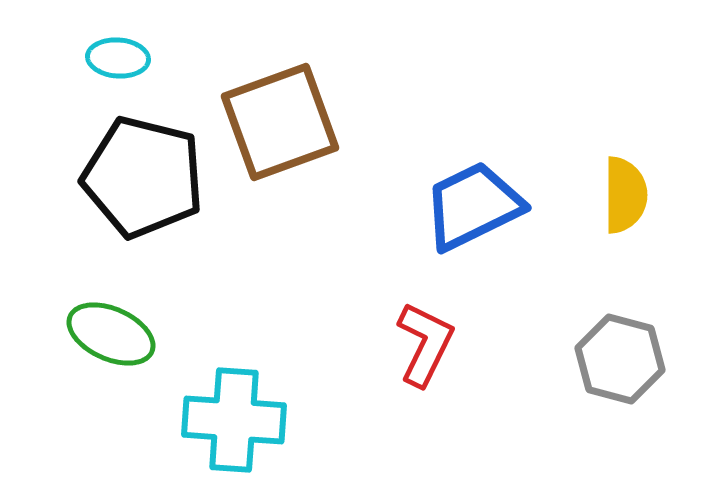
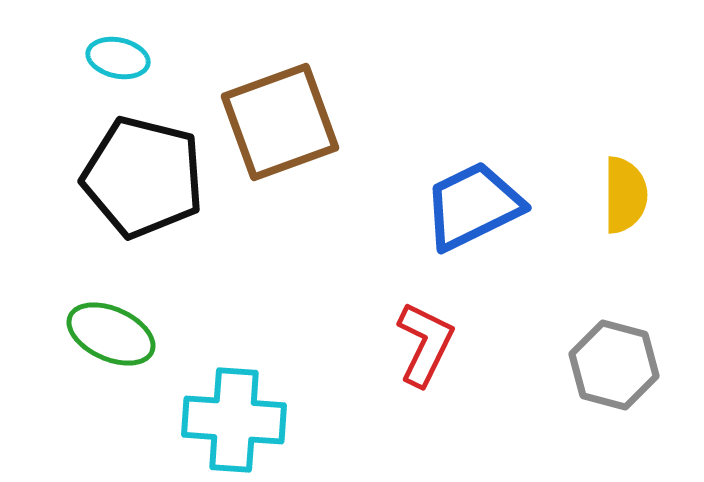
cyan ellipse: rotated 8 degrees clockwise
gray hexagon: moved 6 px left, 6 px down
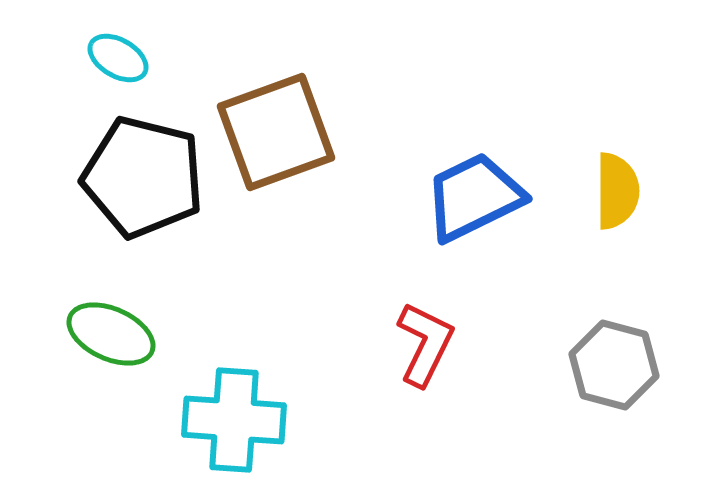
cyan ellipse: rotated 18 degrees clockwise
brown square: moved 4 px left, 10 px down
yellow semicircle: moved 8 px left, 4 px up
blue trapezoid: moved 1 px right, 9 px up
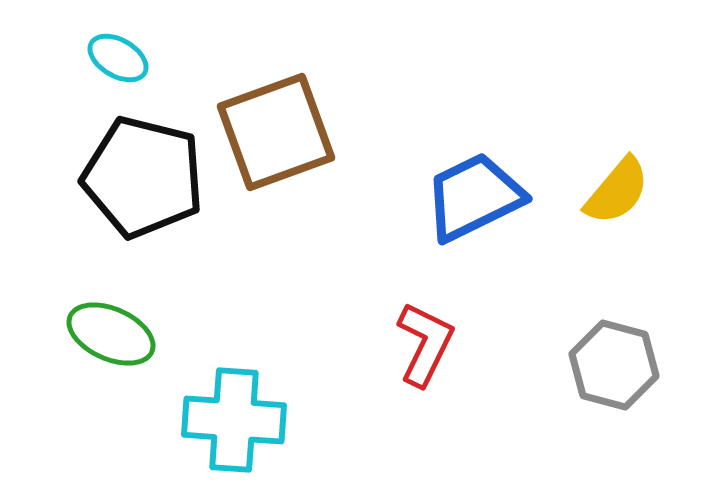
yellow semicircle: rotated 40 degrees clockwise
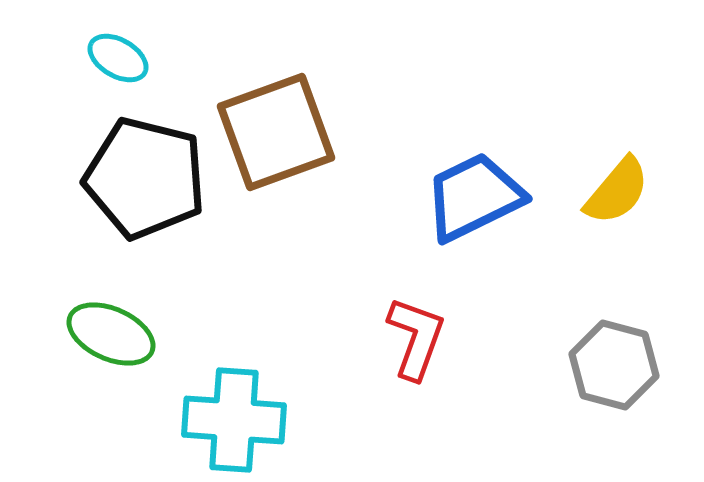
black pentagon: moved 2 px right, 1 px down
red L-shape: moved 9 px left, 6 px up; rotated 6 degrees counterclockwise
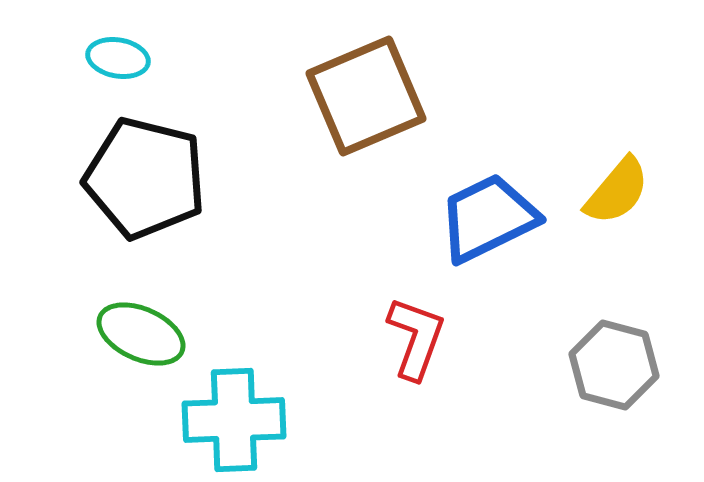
cyan ellipse: rotated 20 degrees counterclockwise
brown square: moved 90 px right, 36 px up; rotated 3 degrees counterclockwise
blue trapezoid: moved 14 px right, 21 px down
green ellipse: moved 30 px right
cyan cross: rotated 6 degrees counterclockwise
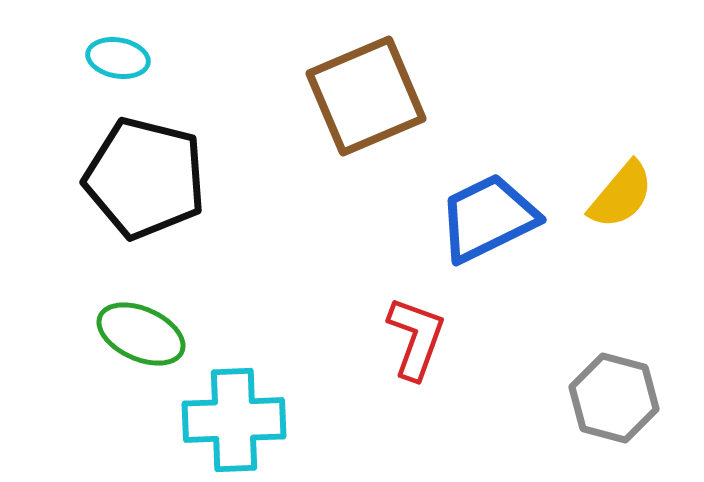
yellow semicircle: moved 4 px right, 4 px down
gray hexagon: moved 33 px down
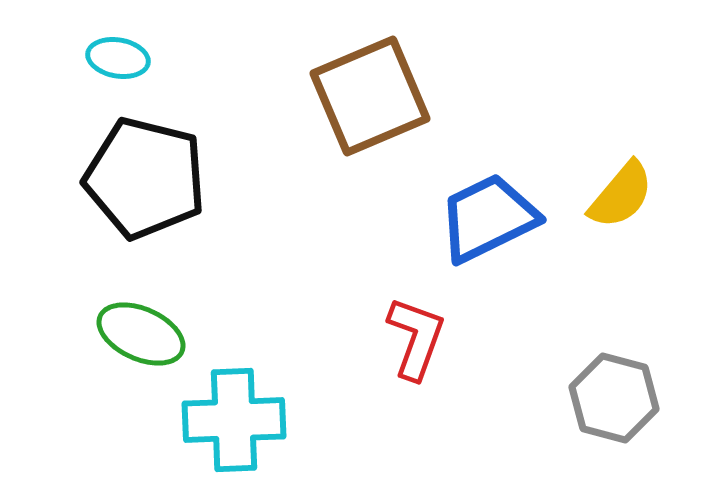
brown square: moved 4 px right
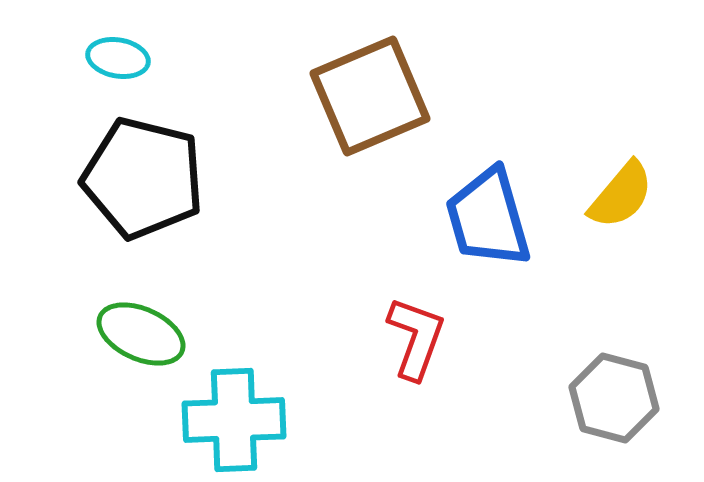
black pentagon: moved 2 px left
blue trapezoid: rotated 80 degrees counterclockwise
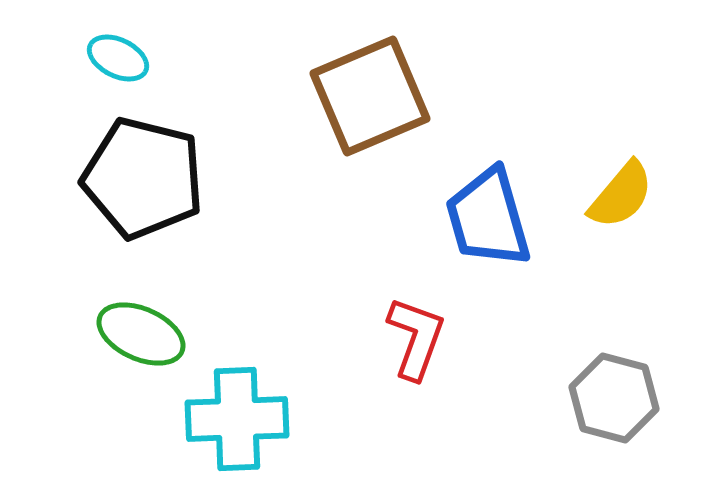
cyan ellipse: rotated 16 degrees clockwise
cyan cross: moved 3 px right, 1 px up
